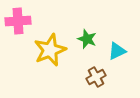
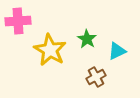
green star: rotated 12 degrees clockwise
yellow star: rotated 20 degrees counterclockwise
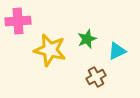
green star: rotated 18 degrees clockwise
yellow star: rotated 16 degrees counterclockwise
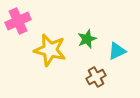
pink cross: rotated 20 degrees counterclockwise
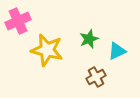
green star: moved 2 px right
yellow star: moved 3 px left
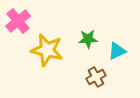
pink cross: rotated 15 degrees counterclockwise
green star: moved 1 px left; rotated 18 degrees clockwise
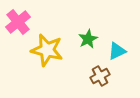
pink cross: moved 1 px down
green star: rotated 24 degrees counterclockwise
brown cross: moved 4 px right, 1 px up
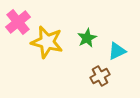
green star: moved 1 px left, 1 px up
yellow star: moved 8 px up
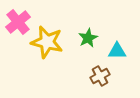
green star: moved 1 px right
cyan triangle: rotated 24 degrees clockwise
